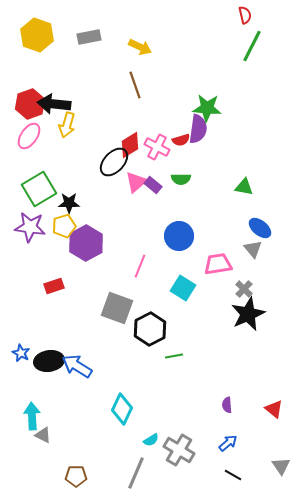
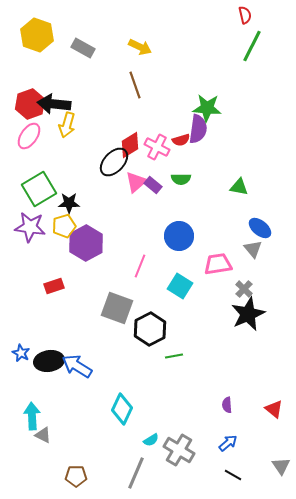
gray rectangle at (89, 37): moved 6 px left, 11 px down; rotated 40 degrees clockwise
green triangle at (244, 187): moved 5 px left
cyan square at (183, 288): moved 3 px left, 2 px up
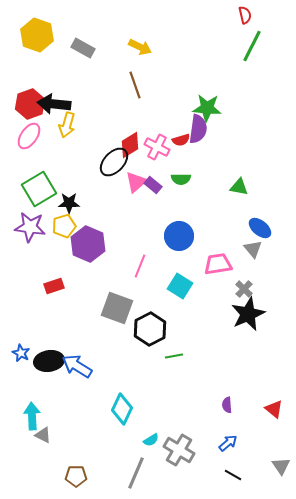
purple hexagon at (86, 243): moved 2 px right, 1 px down; rotated 8 degrees counterclockwise
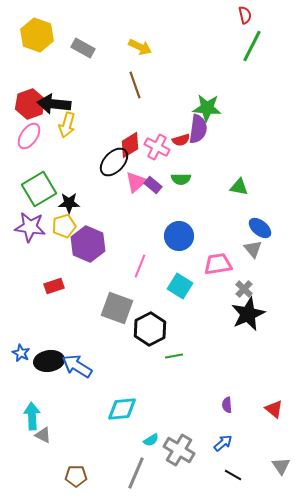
cyan diamond at (122, 409): rotated 60 degrees clockwise
blue arrow at (228, 443): moved 5 px left
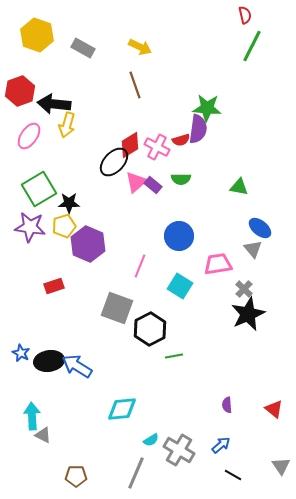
red hexagon at (30, 104): moved 10 px left, 13 px up
blue arrow at (223, 443): moved 2 px left, 2 px down
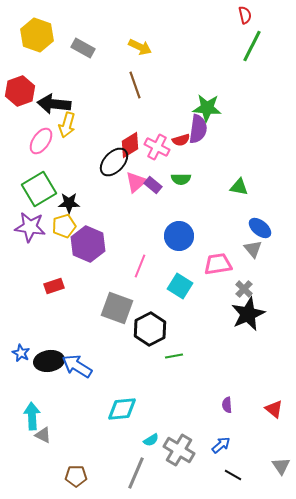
pink ellipse at (29, 136): moved 12 px right, 5 px down
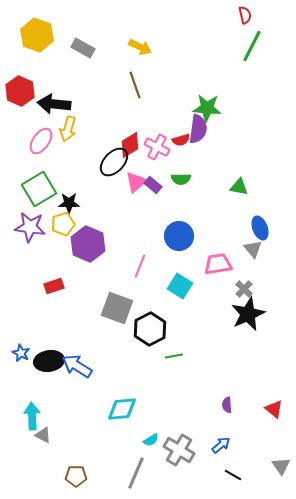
red hexagon at (20, 91): rotated 16 degrees counterclockwise
yellow arrow at (67, 125): moved 1 px right, 4 px down
yellow pentagon at (64, 226): moved 1 px left, 2 px up
blue ellipse at (260, 228): rotated 30 degrees clockwise
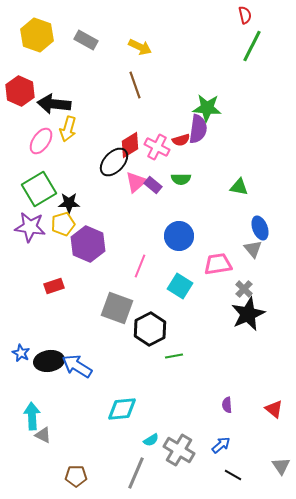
gray rectangle at (83, 48): moved 3 px right, 8 px up
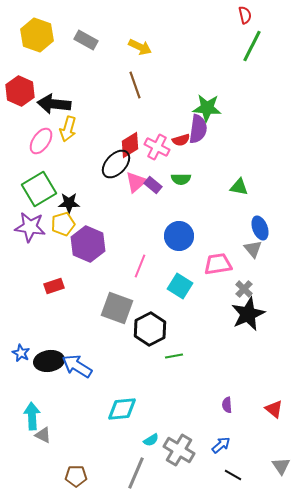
black ellipse at (114, 162): moved 2 px right, 2 px down
